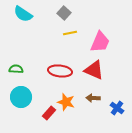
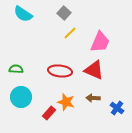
yellow line: rotated 32 degrees counterclockwise
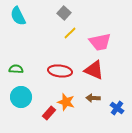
cyan semicircle: moved 5 px left, 2 px down; rotated 30 degrees clockwise
pink trapezoid: rotated 55 degrees clockwise
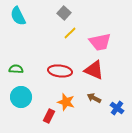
brown arrow: moved 1 px right; rotated 24 degrees clockwise
red rectangle: moved 3 px down; rotated 16 degrees counterclockwise
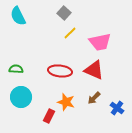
brown arrow: rotated 72 degrees counterclockwise
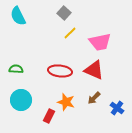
cyan circle: moved 3 px down
